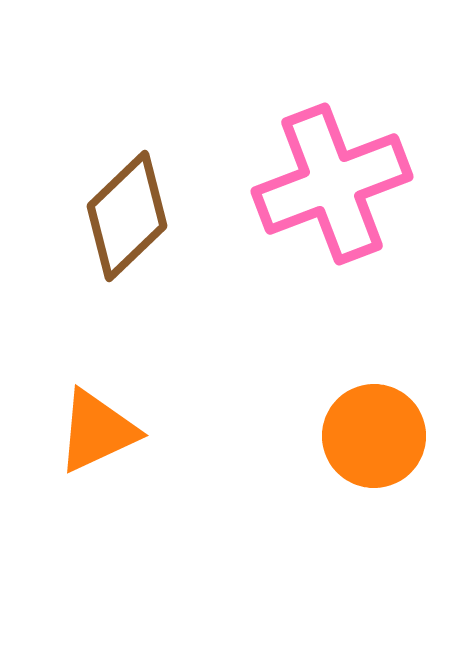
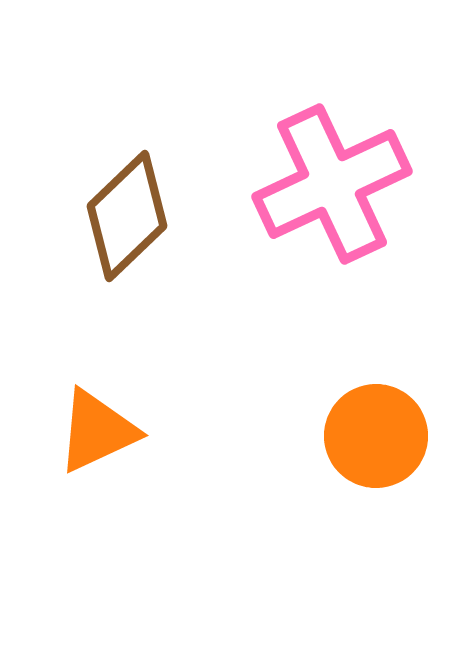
pink cross: rotated 4 degrees counterclockwise
orange circle: moved 2 px right
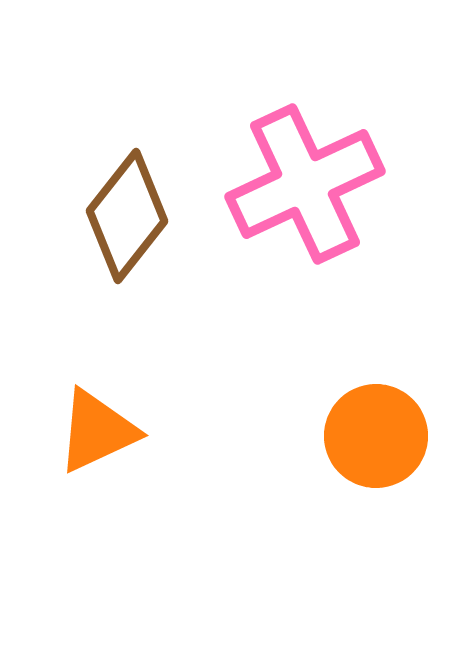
pink cross: moved 27 px left
brown diamond: rotated 8 degrees counterclockwise
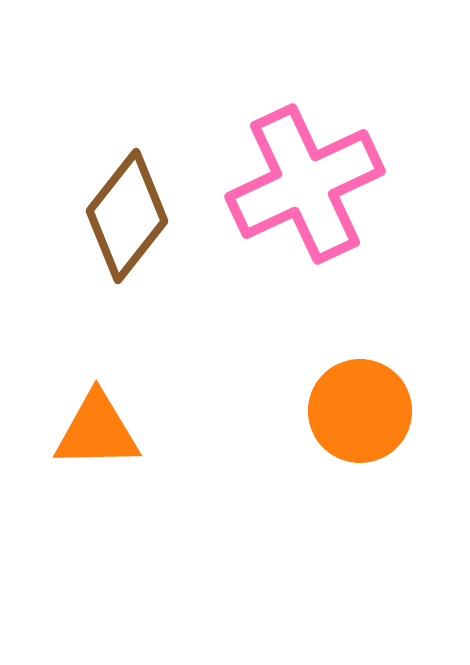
orange triangle: rotated 24 degrees clockwise
orange circle: moved 16 px left, 25 px up
